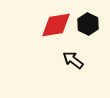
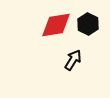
black arrow: rotated 85 degrees clockwise
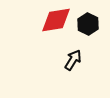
red diamond: moved 5 px up
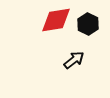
black arrow: moved 1 px right; rotated 20 degrees clockwise
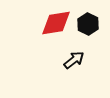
red diamond: moved 3 px down
